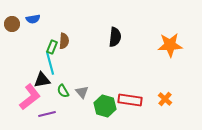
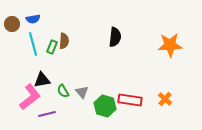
cyan line: moved 17 px left, 19 px up
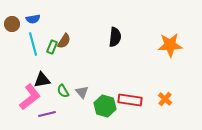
brown semicircle: rotated 28 degrees clockwise
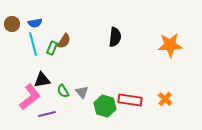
blue semicircle: moved 2 px right, 4 px down
green rectangle: moved 1 px down
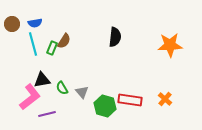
green semicircle: moved 1 px left, 3 px up
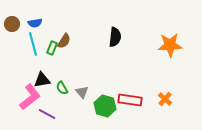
purple line: rotated 42 degrees clockwise
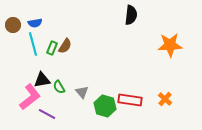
brown circle: moved 1 px right, 1 px down
black semicircle: moved 16 px right, 22 px up
brown semicircle: moved 1 px right, 5 px down
green semicircle: moved 3 px left, 1 px up
